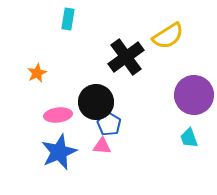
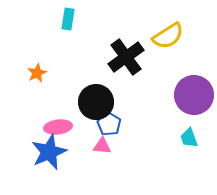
pink ellipse: moved 12 px down
blue star: moved 10 px left
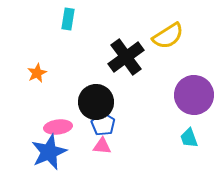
blue pentagon: moved 6 px left
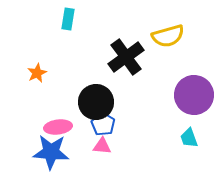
yellow semicircle: rotated 16 degrees clockwise
blue star: moved 2 px right; rotated 27 degrees clockwise
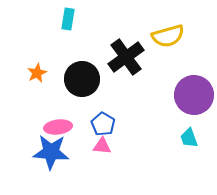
black circle: moved 14 px left, 23 px up
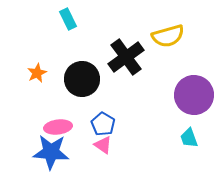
cyan rectangle: rotated 35 degrees counterclockwise
pink triangle: moved 1 px right, 1 px up; rotated 30 degrees clockwise
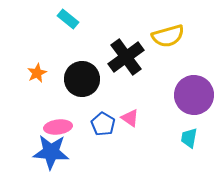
cyan rectangle: rotated 25 degrees counterclockwise
cyan trapezoid: rotated 30 degrees clockwise
pink triangle: moved 27 px right, 27 px up
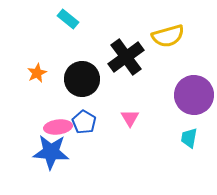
pink triangle: rotated 24 degrees clockwise
blue pentagon: moved 19 px left, 2 px up
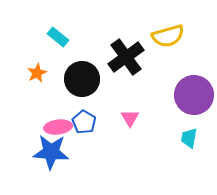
cyan rectangle: moved 10 px left, 18 px down
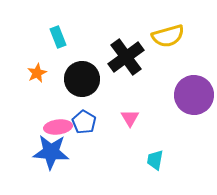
cyan rectangle: rotated 30 degrees clockwise
cyan trapezoid: moved 34 px left, 22 px down
